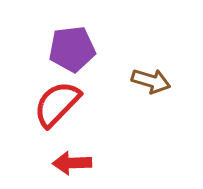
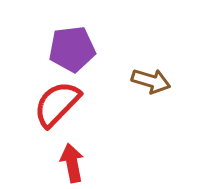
red arrow: rotated 81 degrees clockwise
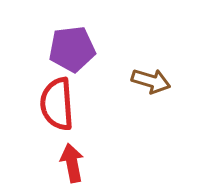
red semicircle: rotated 48 degrees counterclockwise
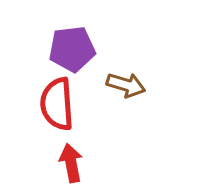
brown arrow: moved 25 px left, 4 px down
red arrow: moved 1 px left
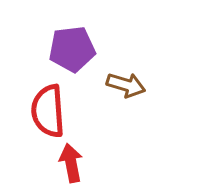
red semicircle: moved 9 px left, 7 px down
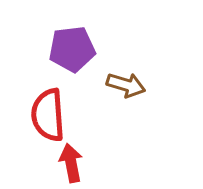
red semicircle: moved 4 px down
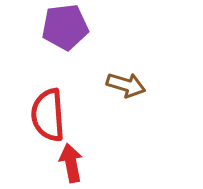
purple pentagon: moved 7 px left, 22 px up
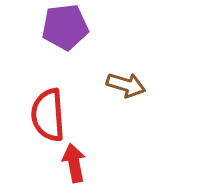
red arrow: moved 3 px right
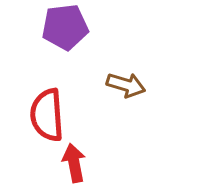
red semicircle: moved 1 px left
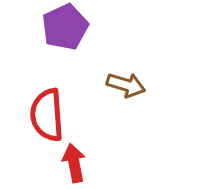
purple pentagon: rotated 18 degrees counterclockwise
